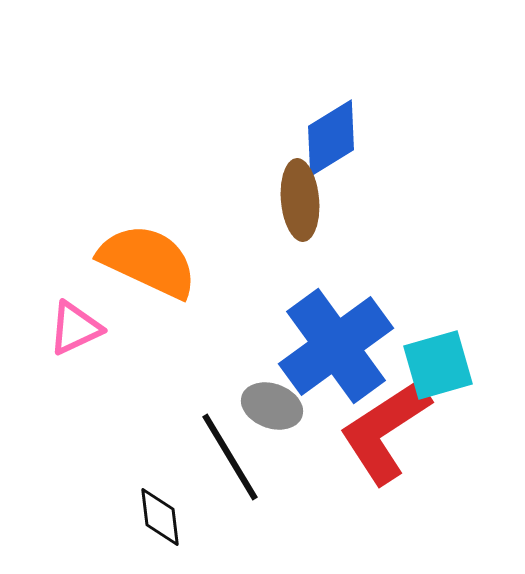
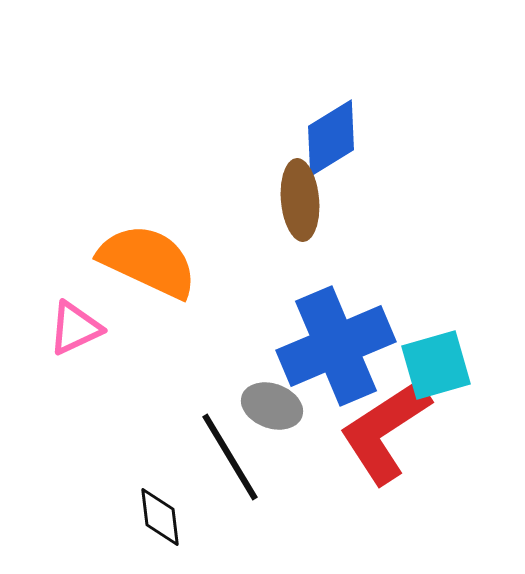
blue cross: rotated 13 degrees clockwise
cyan square: moved 2 px left
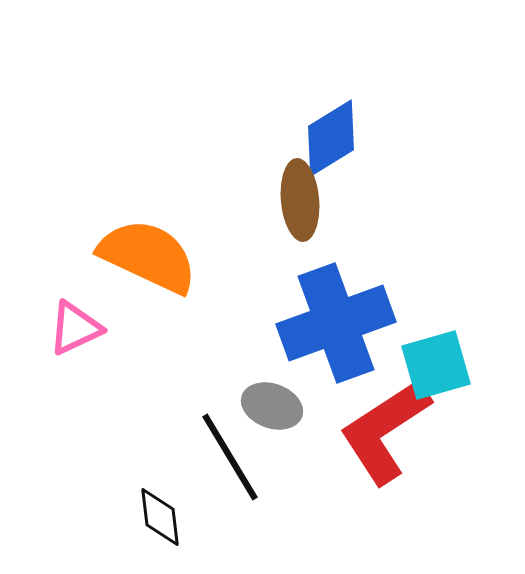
orange semicircle: moved 5 px up
blue cross: moved 23 px up; rotated 3 degrees clockwise
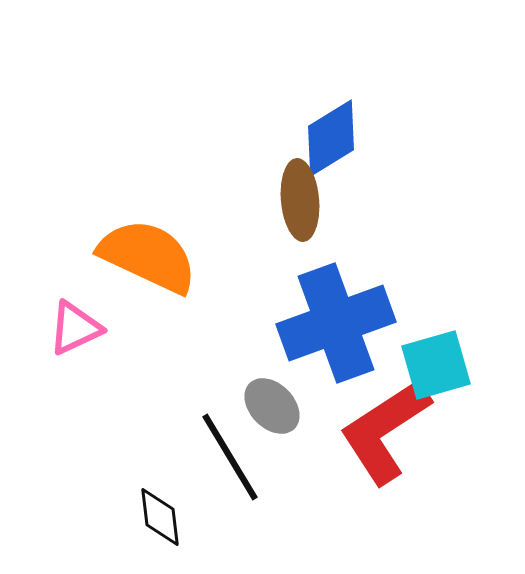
gray ellipse: rotated 26 degrees clockwise
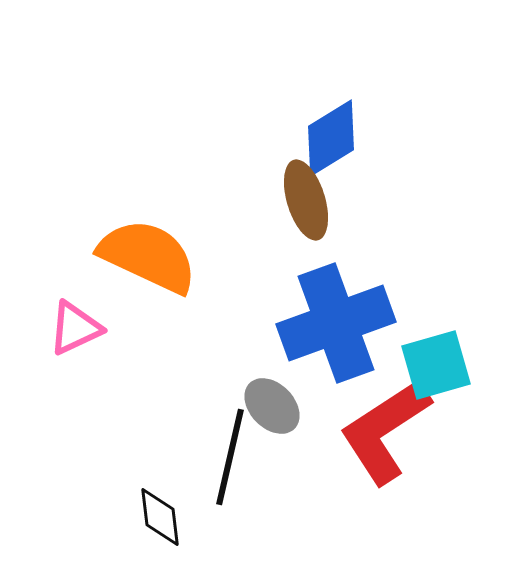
brown ellipse: moved 6 px right; rotated 12 degrees counterclockwise
black line: rotated 44 degrees clockwise
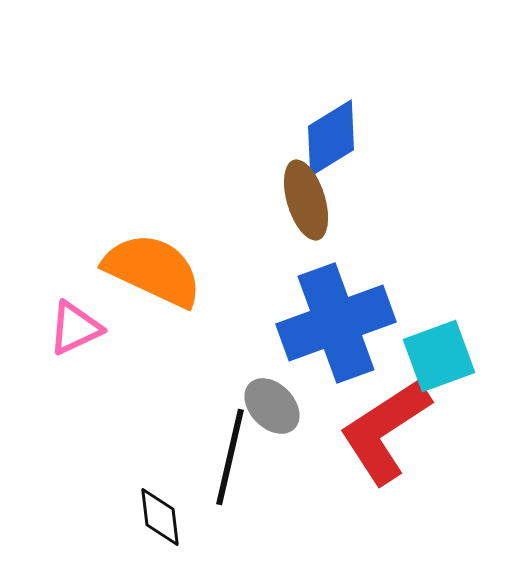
orange semicircle: moved 5 px right, 14 px down
cyan square: moved 3 px right, 9 px up; rotated 4 degrees counterclockwise
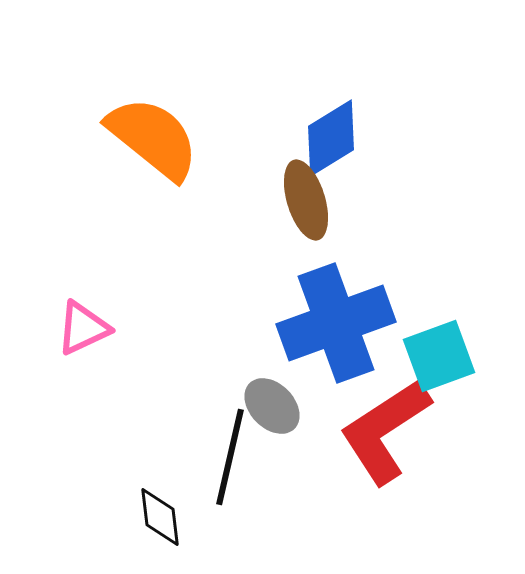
orange semicircle: moved 132 px up; rotated 14 degrees clockwise
pink triangle: moved 8 px right
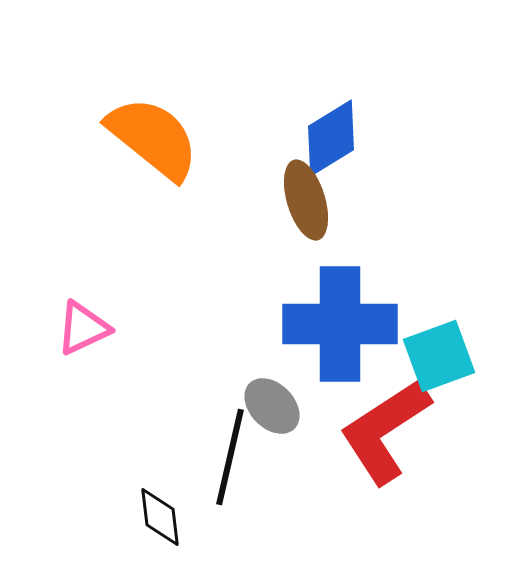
blue cross: moved 4 px right, 1 px down; rotated 20 degrees clockwise
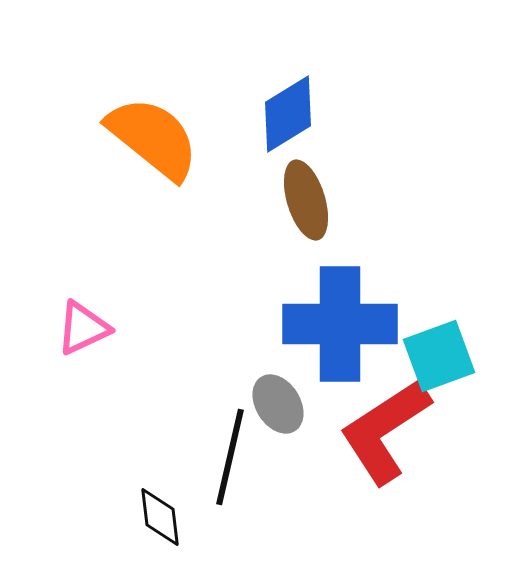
blue diamond: moved 43 px left, 24 px up
gray ellipse: moved 6 px right, 2 px up; rotated 12 degrees clockwise
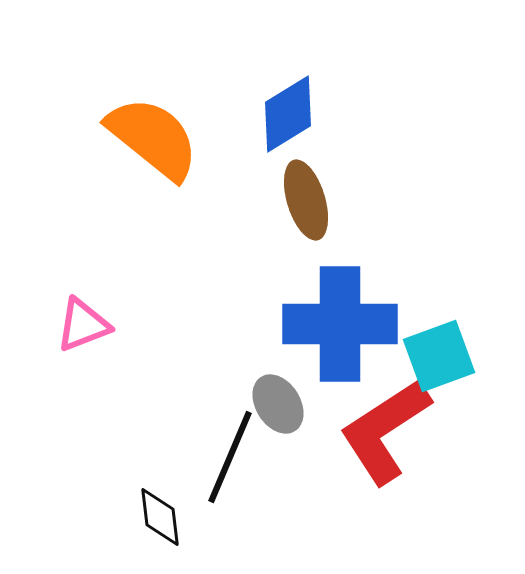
pink triangle: moved 3 px up; rotated 4 degrees clockwise
black line: rotated 10 degrees clockwise
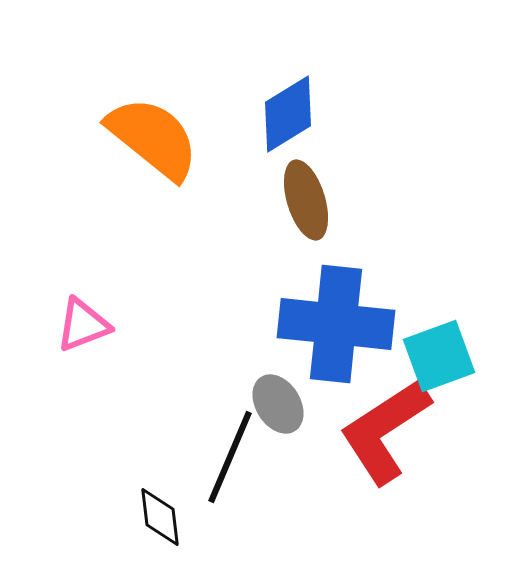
blue cross: moved 4 px left; rotated 6 degrees clockwise
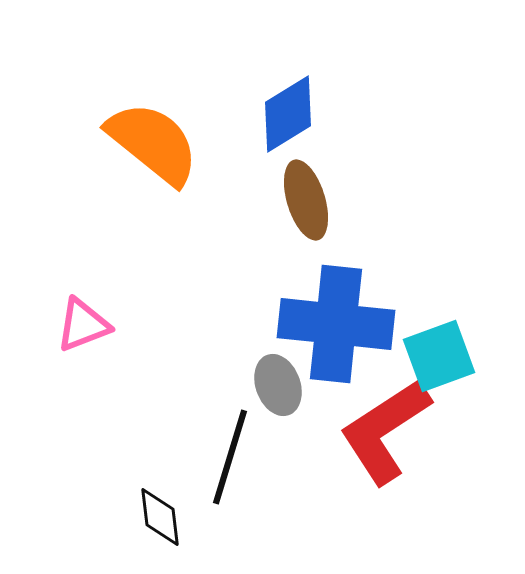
orange semicircle: moved 5 px down
gray ellipse: moved 19 px up; rotated 12 degrees clockwise
black line: rotated 6 degrees counterclockwise
